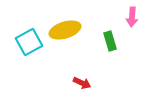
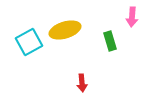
red arrow: rotated 60 degrees clockwise
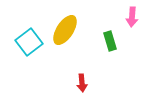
yellow ellipse: rotated 40 degrees counterclockwise
cyan square: rotated 8 degrees counterclockwise
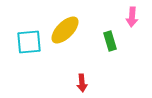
yellow ellipse: rotated 12 degrees clockwise
cyan square: rotated 32 degrees clockwise
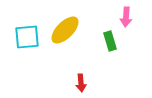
pink arrow: moved 6 px left
cyan square: moved 2 px left, 5 px up
red arrow: moved 1 px left
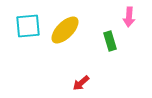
pink arrow: moved 3 px right
cyan square: moved 1 px right, 11 px up
red arrow: rotated 54 degrees clockwise
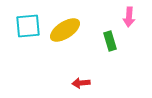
yellow ellipse: rotated 12 degrees clockwise
red arrow: rotated 36 degrees clockwise
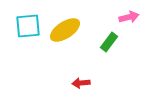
pink arrow: rotated 108 degrees counterclockwise
green rectangle: moved 1 px left, 1 px down; rotated 54 degrees clockwise
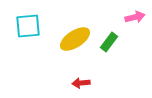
pink arrow: moved 6 px right
yellow ellipse: moved 10 px right, 9 px down
